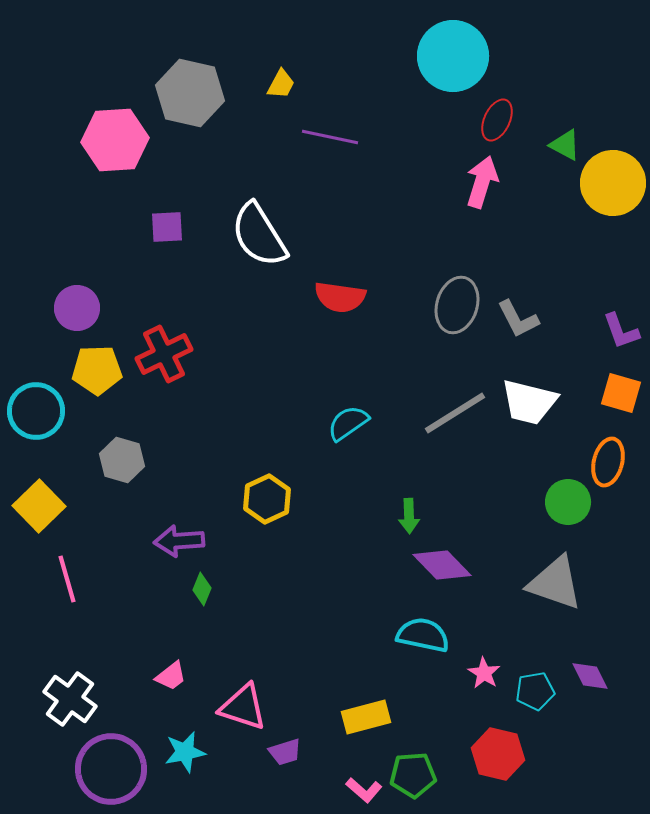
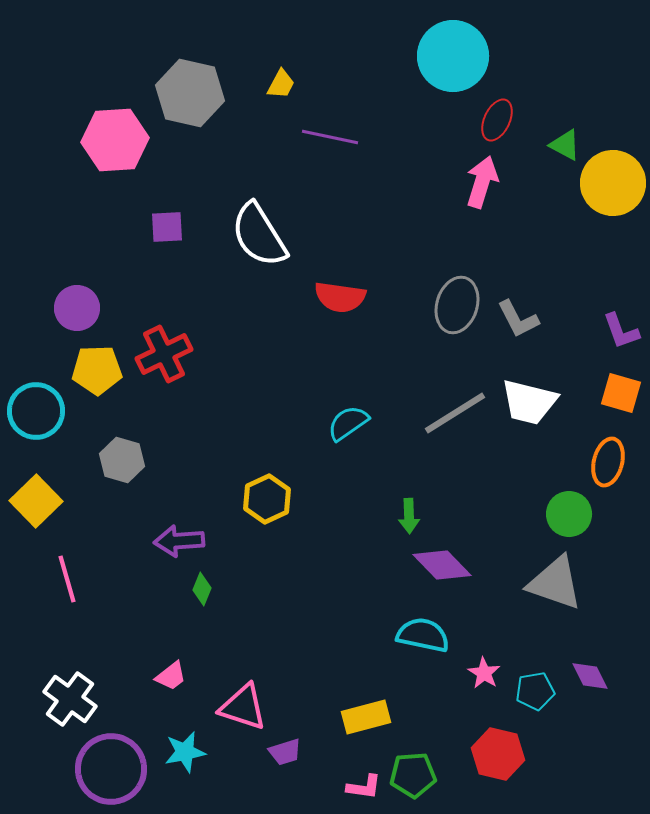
green circle at (568, 502): moved 1 px right, 12 px down
yellow square at (39, 506): moved 3 px left, 5 px up
pink L-shape at (364, 790): moved 3 px up; rotated 33 degrees counterclockwise
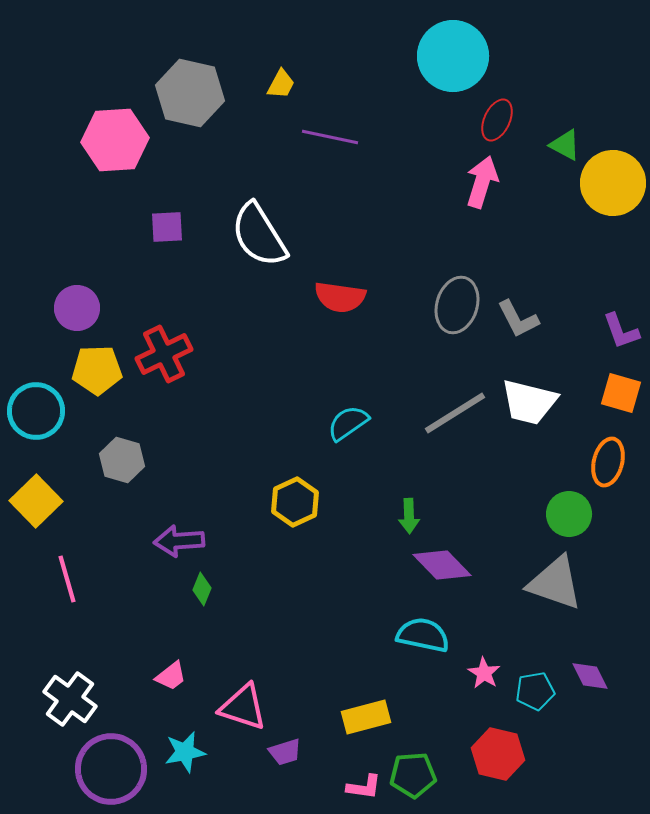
yellow hexagon at (267, 499): moved 28 px right, 3 px down
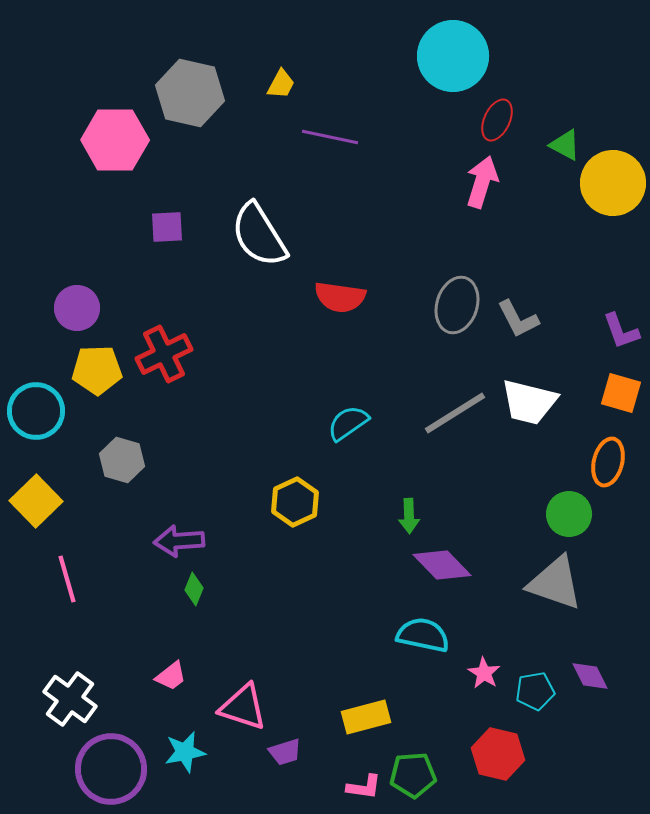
pink hexagon at (115, 140): rotated 4 degrees clockwise
green diamond at (202, 589): moved 8 px left
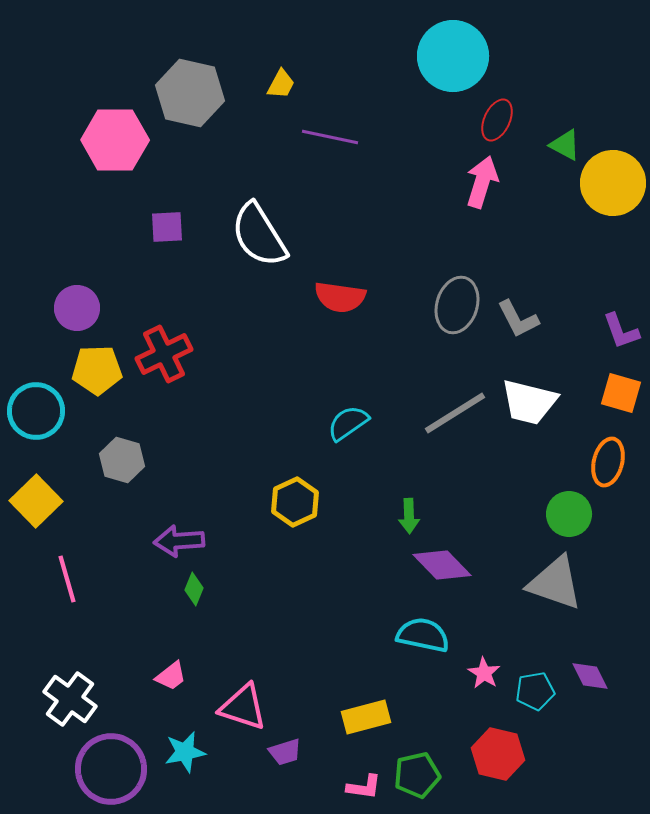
green pentagon at (413, 775): moved 4 px right; rotated 9 degrees counterclockwise
